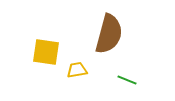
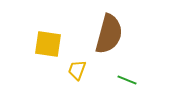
yellow square: moved 2 px right, 8 px up
yellow trapezoid: rotated 60 degrees counterclockwise
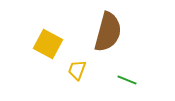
brown semicircle: moved 1 px left, 2 px up
yellow square: rotated 20 degrees clockwise
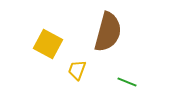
green line: moved 2 px down
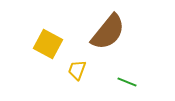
brown semicircle: rotated 24 degrees clockwise
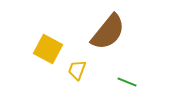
yellow square: moved 5 px down
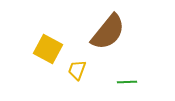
green line: rotated 24 degrees counterclockwise
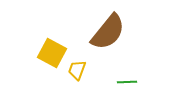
yellow square: moved 4 px right, 4 px down
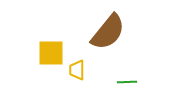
yellow square: moved 1 px left; rotated 28 degrees counterclockwise
yellow trapezoid: rotated 20 degrees counterclockwise
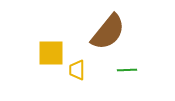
green line: moved 12 px up
